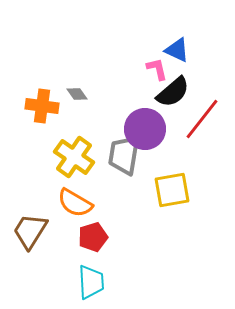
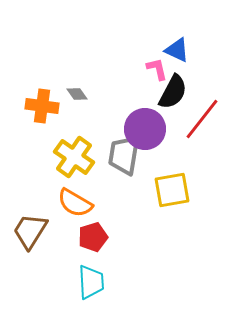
black semicircle: rotated 21 degrees counterclockwise
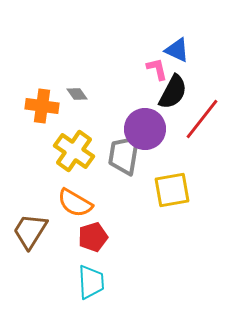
yellow cross: moved 6 px up
